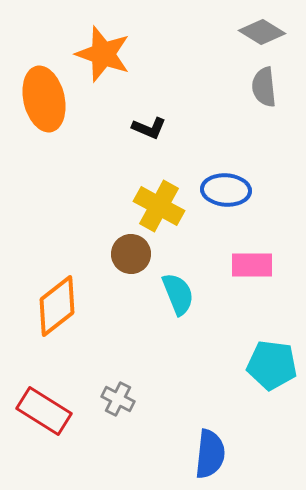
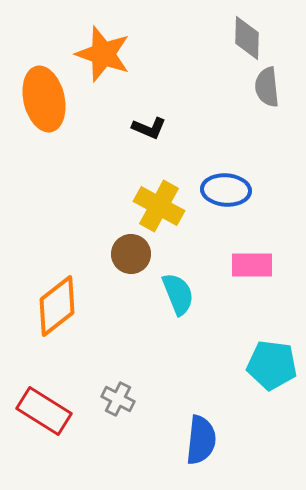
gray diamond: moved 15 px left, 6 px down; rotated 60 degrees clockwise
gray semicircle: moved 3 px right
blue semicircle: moved 9 px left, 14 px up
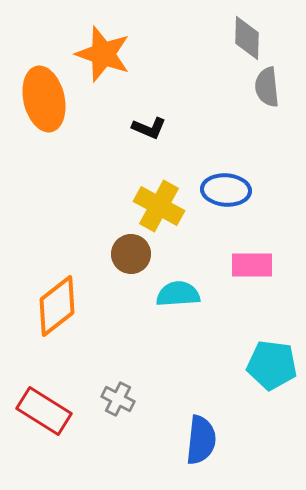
cyan semicircle: rotated 72 degrees counterclockwise
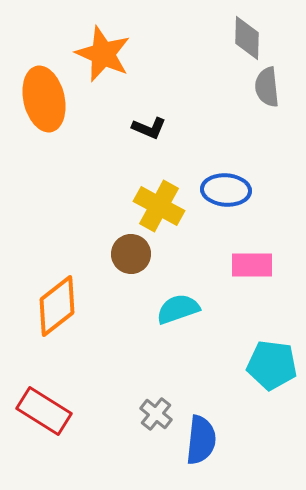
orange star: rotated 4 degrees clockwise
cyan semicircle: moved 15 px down; rotated 15 degrees counterclockwise
gray cross: moved 38 px right, 15 px down; rotated 12 degrees clockwise
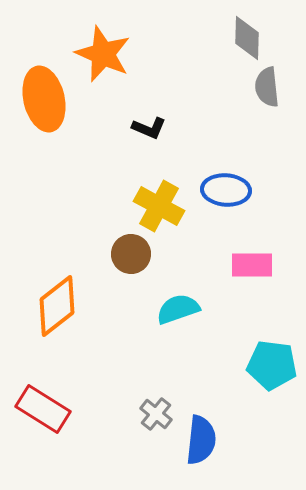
red rectangle: moved 1 px left, 2 px up
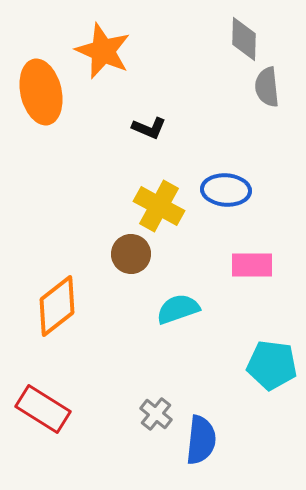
gray diamond: moved 3 px left, 1 px down
orange star: moved 3 px up
orange ellipse: moved 3 px left, 7 px up
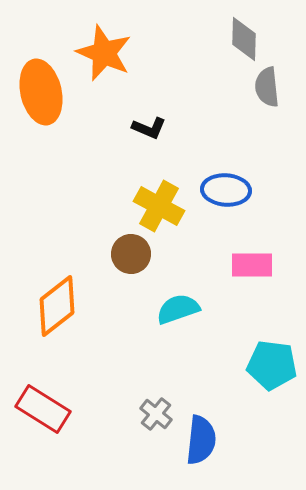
orange star: moved 1 px right, 2 px down
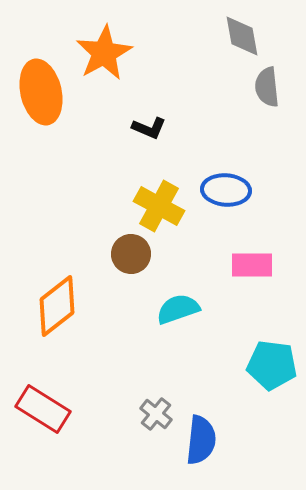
gray diamond: moved 2 px left, 3 px up; rotated 12 degrees counterclockwise
orange star: rotated 20 degrees clockwise
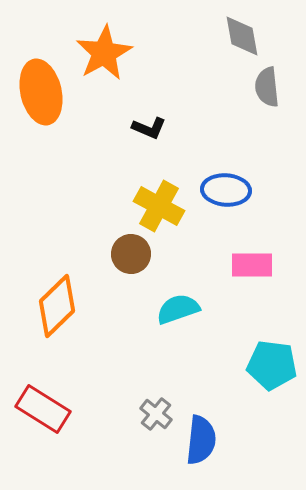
orange diamond: rotated 6 degrees counterclockwise
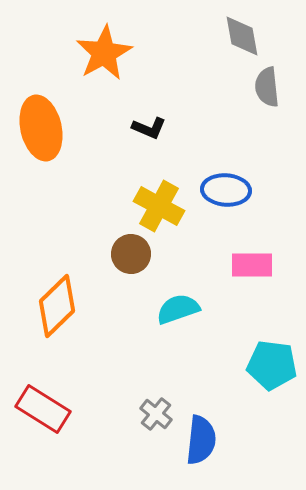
orange ellipse: moved 36 px down
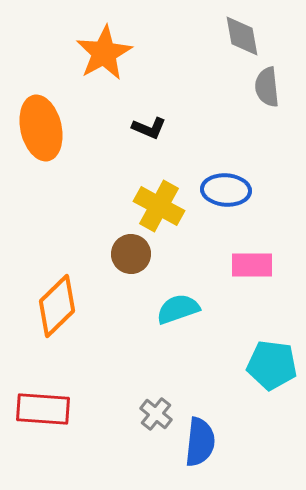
red rectangle: rotated 28 degrees counterclockwise
blue semicircle: moved 1 px left, 2 px down
